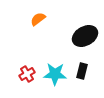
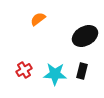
red cross: moved 3 px left, 4 px up
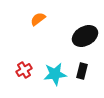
cyan star: rotated 10 degrees counterclockwise
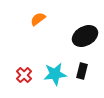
red cross: moved 5 px down; rotated 14 degrees counterclockwise
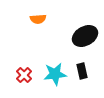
orange semicircle: rotated 147 degrees counterclockwise
black rectangle: rotated 28 degrees counterclockwise
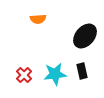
black ellipse: rotated 20 degrees counterclockwise
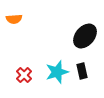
orange semicircle: moved 24 px left
cyan star: moved 2 px right, 2 px up; rotated 10 degrees counterclockwise
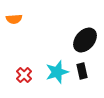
black ellipse: moved 4 px down
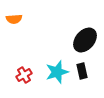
red cross: rotated 14 degrees clockwise
